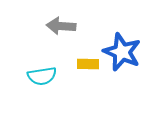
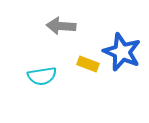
yellow rectangle: rotated 20 degrees clockwise
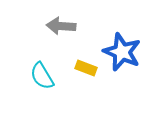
yellow rectangle: moved 2 px left, 4 px down
cyan semicircle: rotated 68 degrees clockwise
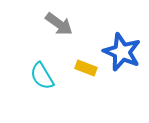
gray arrow: moved 2 px left, 2 px up; rotated 148 degrees counterclockwise
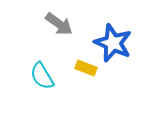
blue star: moved 9 px left, 9 px up
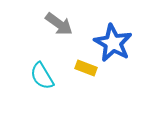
blue star: rotated 6 degrees clockwise
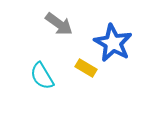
yellow rectangle: rotated 10 degrees clockwise
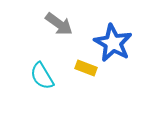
yellow rectangle: rotated 10 degrees counterclockwise
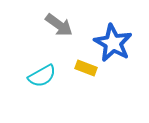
gray arrow: moved 1 px down
cyan semicircle: rotated 88 degrees counterclockwise
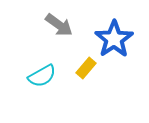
blue star: moved 1 px right, 4 px up; rotated 9 degrees clockwise
yellow rectangle: rotated 70 degrees counterclockwise
